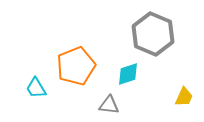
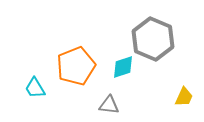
gray hexagon: moved 5 px down
cyan diamond: moved 5 px left, 7 px up
cyan trapezoid: moved 1 px left
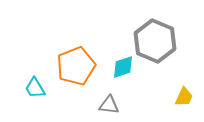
gray hexagon: moved 2 px right, 2 px down
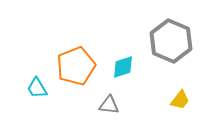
gray hexagon: moved 16 px right
cyan trapezoid: moved 2 px right
yellow trapezoid: moved 4 px left, 3 px down; rotated 15 degrees clockwise
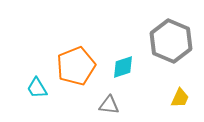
yellow trapezoid: moved 2 px up; rotated 15 degrees counterclockwise
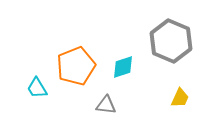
gray triangle: moved 3 px left
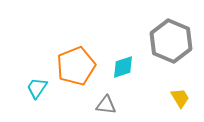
cyan trapezoid: rotated 65 degrees clockwise
yellow trapezoid: rotated 55 degrees counterclockwise
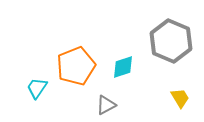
gray triangle: rotated 35 degrees counterclockwise
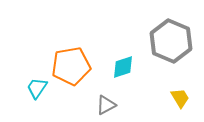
orange pentagon: moved 5 px left; rotated 12 degrees clockwise
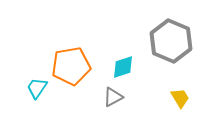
gray triangle: moved 7 px right, 8 px up
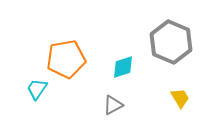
gray hexagon: moved 1 px down
orange pentagon: moved 5 px left, 7 px up
cyan trapezoid: moved 1 px down
gray triangle: moved 8 px down
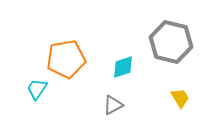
gray hexagon: rotated 9 degrees counterclockwise
